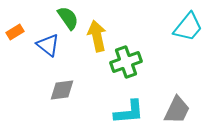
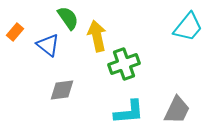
orange rectangle: rotated 18 degrees counterclockwise
green cross: moved 2 px left, 2 px down
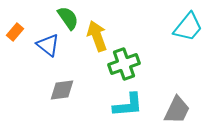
yellow arrow: rotated 8 degrees counterclockwise
cyan L-shape: moved 1 px left, 7 px up
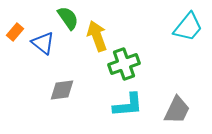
blue triangle: moved 5 px left, 2 px up
